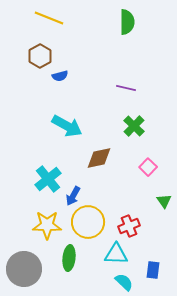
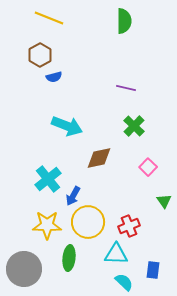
green semicircle: moved 3 px left, 1 px up
brown hexagon: moved 1 px up
blue semicircle: moved 6 px left, 1 px down
cyan arrow: rotated 8 degrees counterclockwise
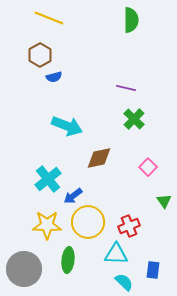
green semicircle: moved 7 px right, 1 px up
green cross: moved 7 px up
blue arrow: rotated 24 degrees clockwise
green ellipse: moved 1 px left, 2 px down
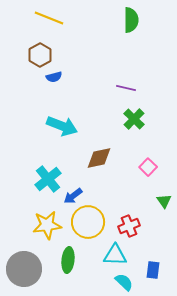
cyan arrow: moved 5 px left
yellow star: rotated 8 degrees counterclockwise
cyan triangle: moved 1 px left, 1 px down
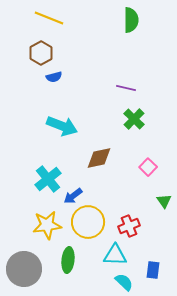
brown hexagon: moved 1 px right, 2 px up
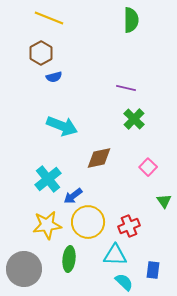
green ellipse: moved 1 px right, 1 px up
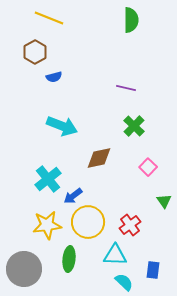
brown hexagon: moved 6 px left, 1 px up
green cross: moved 7 px down
red cross: moved 1 px right, 1 px up; rotated 15 degrees counterclockwise
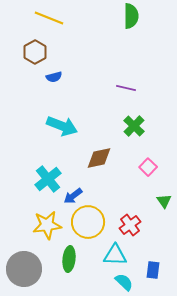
green semicircle: moved 4 px up
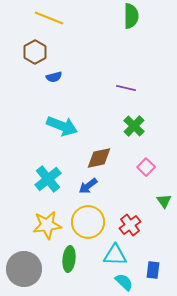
pink square: moved 2 px left
blue arrow: moved 15 px right, 10 px up
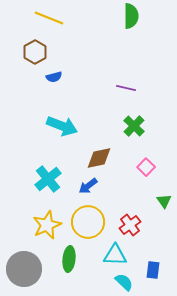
yellow star: rotated 16 degrees counterclockwise
